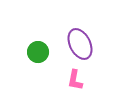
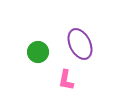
pink L-shape: moved 9 px left
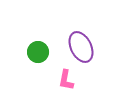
purple ellipse: moved 1 px right, 3 px down
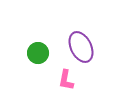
green circle: moved 1 px down
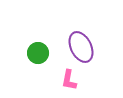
pink L-shape: moved 3 px right
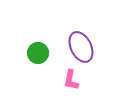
pink L-shape: moved 2 px right
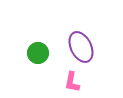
pink L-shape: moved 1 px right, 2 px down
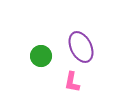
green circle: moved 3 px right, 3 px down
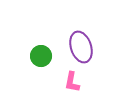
purple ellipse: rotated 8 degrees clockwise
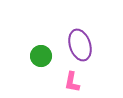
purple ellipse: moved 1 px left, 2 px up
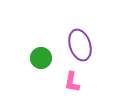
green circle: moved 2 px down
